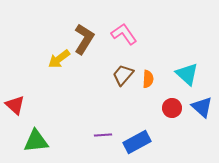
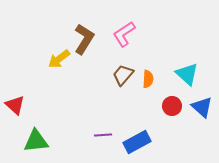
pink L-shape: rotated 88 degrees counterclockwise
red circle: moved 2 px up
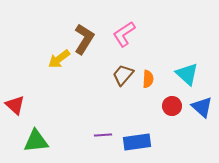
blue rectangle: rotated 20 degrees clockwise
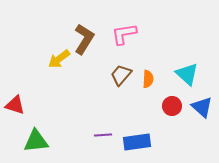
pink L-shape: rotated 24 degrees clockwise
brown trapezoid: moved 2 px left
red triangle: rotated 25 degrees counterclockwise
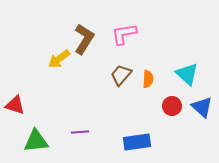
purple line: moved 23 px left, 3 px up
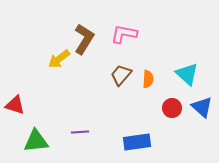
pink L-shape: rotated 20 degrees clockwise
red circle: moved 2 px down
